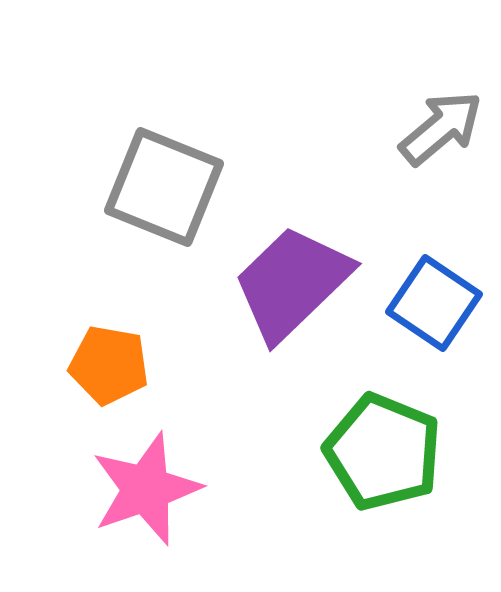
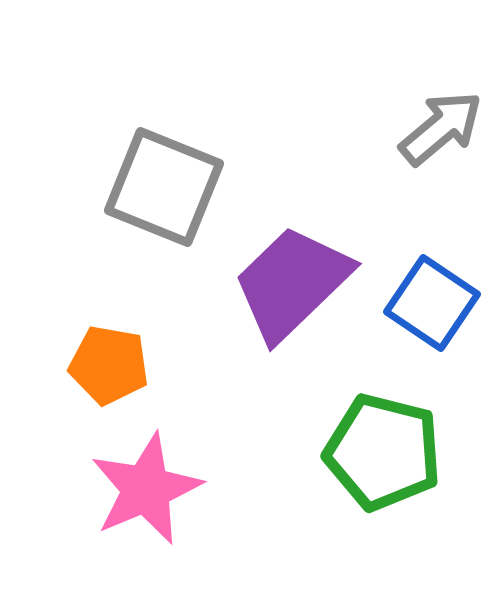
blue square: moved 2 px left
green pentagon: rotated 8 degrees counterclockwise
pink star: rotated 4 degrees counterclockwise
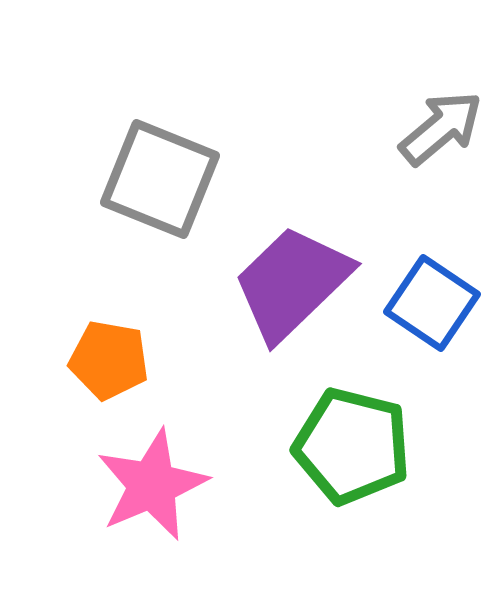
gray square: moved 4 px left, 8 px up
orange pentagon: moved 5 px up
green pentagon: moved 31 px left, 6 px up
pink star: moved 6 px right, 4 px up
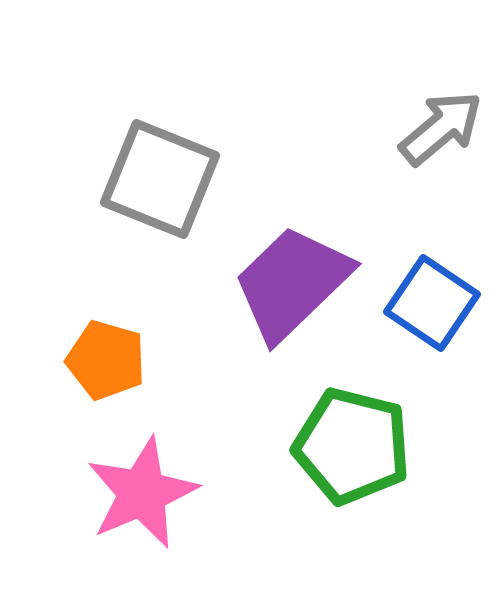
orange pentagon: moved 3 px left; rotated 6 degrees clockwise
pink star: moved 10 px left, 8 px down
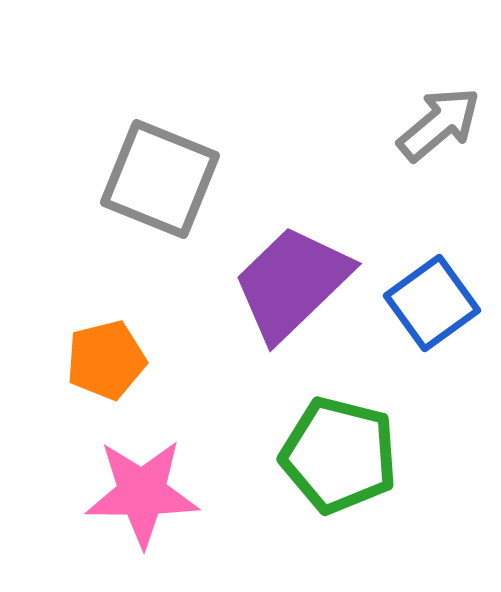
gray arrow: moved 2 px left, 4 px up
blue square: rotated 20 degrees clockwise
orange pentagon: rotated 30 degrees counterclockwise
green pentagon: moved 13 px left, 9 px down
pink star: rotated 23 degrees clockwise
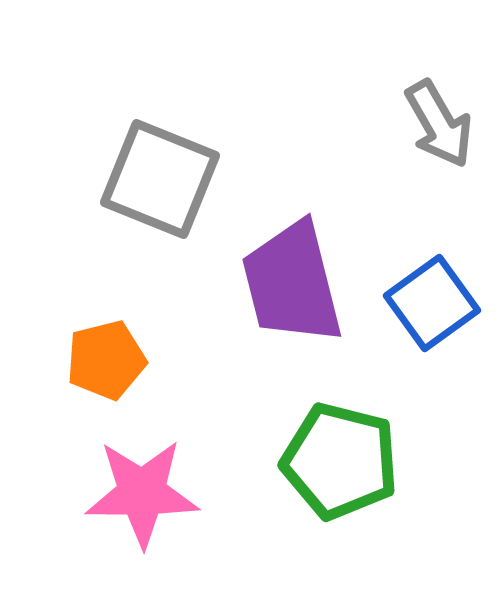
gray arrow: rotated 100 degrees clockwise
purple trapezoid: rotated 60 degrees counterclockwise
green pentagon: moved 1 px right, 6 px down
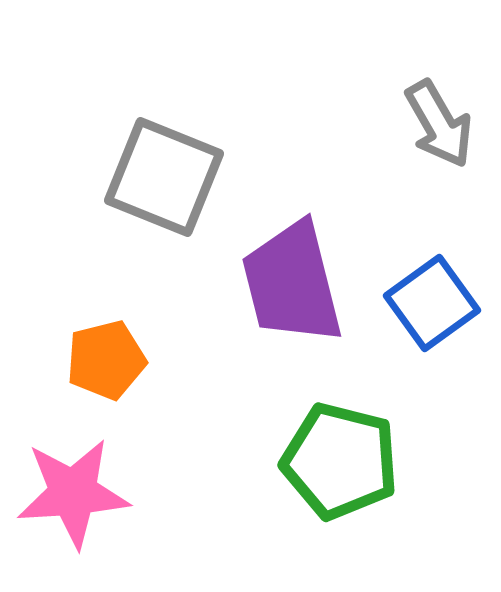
gray square: moved 4 px right, 2 px up
pink star: moved 69 px left; rotated 4 degrees counterclockwise
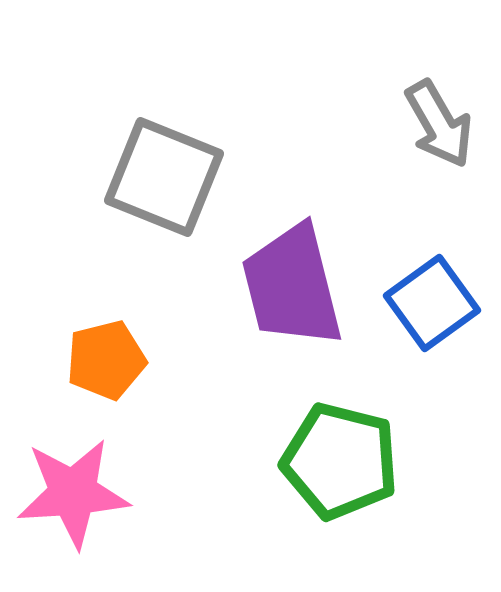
purple trapezoid: moved 3 px down
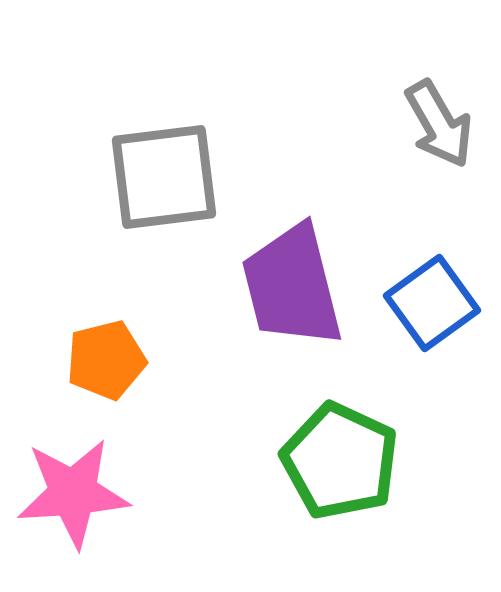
gray square: rotated 29 degrees counterclockwise
green pentagon: rotated 11 degrees clockwise
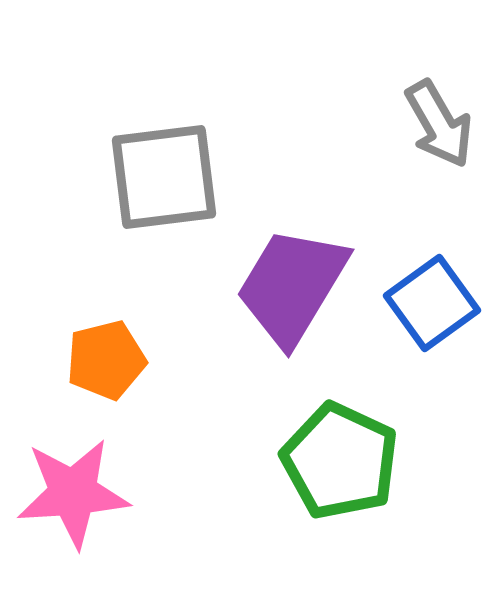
purple trapezoid: rotated 45 degrees clockwise
